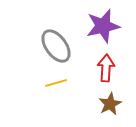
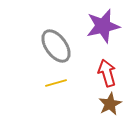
red arrow: moved 1 px right, 5 px down; rotated 20 degrees counterclockwise
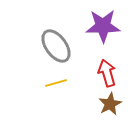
purple star: rotated 12 degrees clockwise
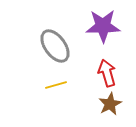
gray ellipse: moved 1 px left
yellow line: moved 2 px down
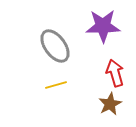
red arrow: moved 8 px right
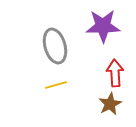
gray ellipse: rotated 20 degrees clockwise
red arrow: rotated 12 degrees clockwise
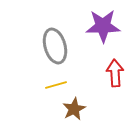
brown star: moved 36 px left, 5 px down
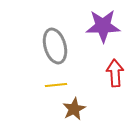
yellow line: rotated 10 degrees clockwise
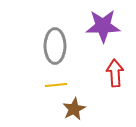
gray ellipse: rotated 16 degrees clockwise
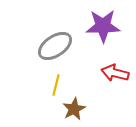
gray ellipse: rotated 56 degrees clockwise
red arrow: rotated 72 degrees counterclockwise
yellow line: rotated 70 degrees counterclockwise
